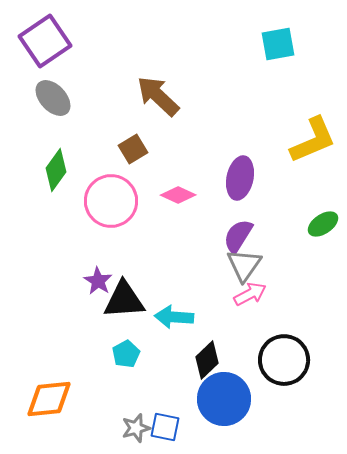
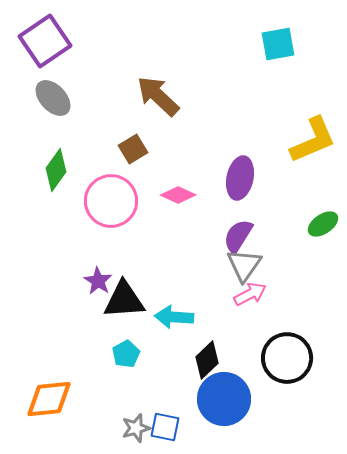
black circle: moved 3 px right, 2 px up
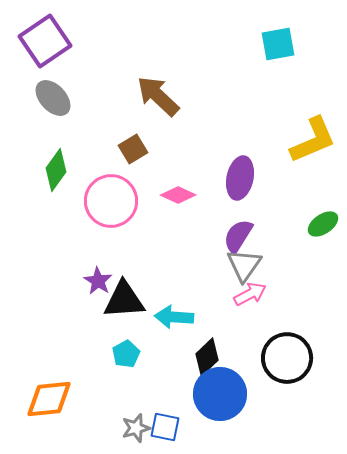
black diamond: moved 3 px up
blue circle: moved 4 px left, 5 px up
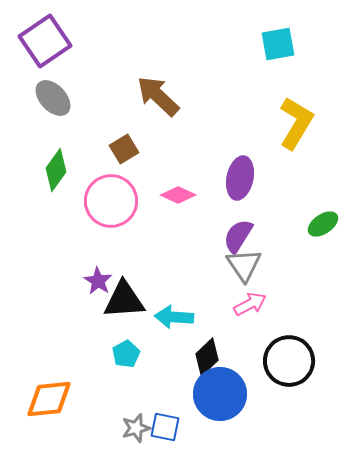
yellow L-shape: moved 17 px left, 17 px up; rotated 36 degrees counterclockwise
brown square: moved 9 px left
gray triangle: rotated 9 degrees counterclockwise
pink arrow: moved 10 px down
black circle: moved 2 px right, 3 px down
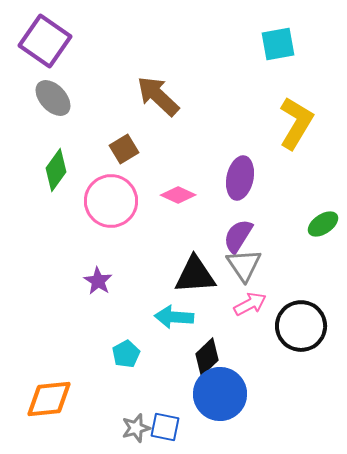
purple square: rotated 21 degrees counterclockwise
black triangle: moved 71 px right, 25 px up
black circle: moved 12 px right, 35 px up
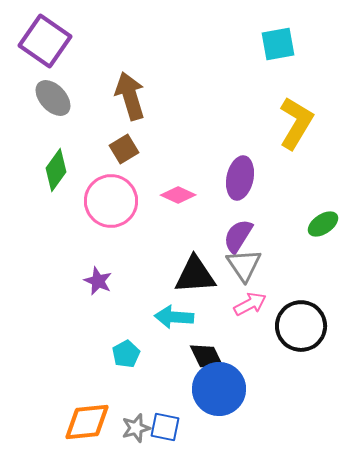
brown arrow: moved 28 px left; rotated 30 degrees clockwise
purple star: rotated 8 degrees counterclockwise
black diamond: rotated 72 degrees counterclockwise
blue circle: moved 1 px left, 5 px up
orange diamond: moved 38 px right, 23 px down
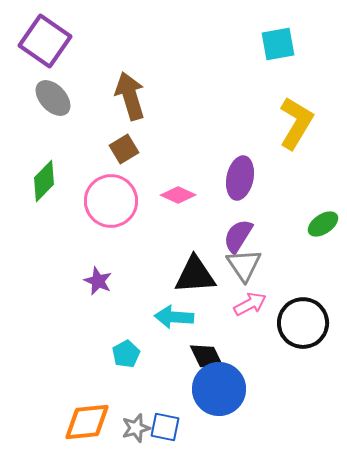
green diamond: moved 12 px left, 11 px down; rotated 9 degrees clockwise
black circle: moved 2 px right, 3 px up
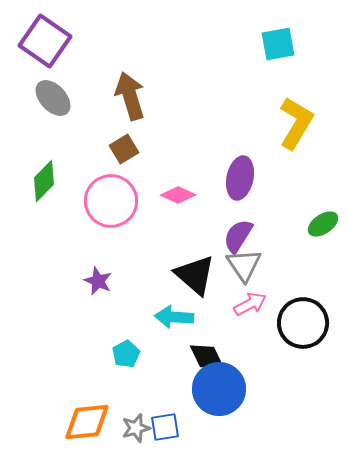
black triangle: rotated 45 degrees clockwise
blue square: rotated 20 degrees counterclockwise
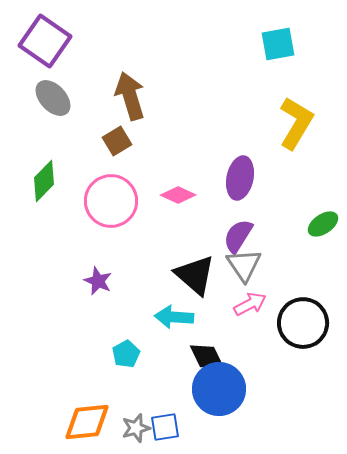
brown square: moved 7 px left, 8 px up
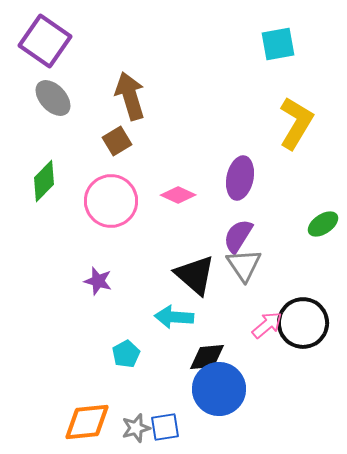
purple star: rotated 8 degrees counterclockwise
pink arrow: moved 17 px right, 21 px down; rotated 12 degrees counterclockwise
black diamond: rotated 69 degrees counterclockwise
